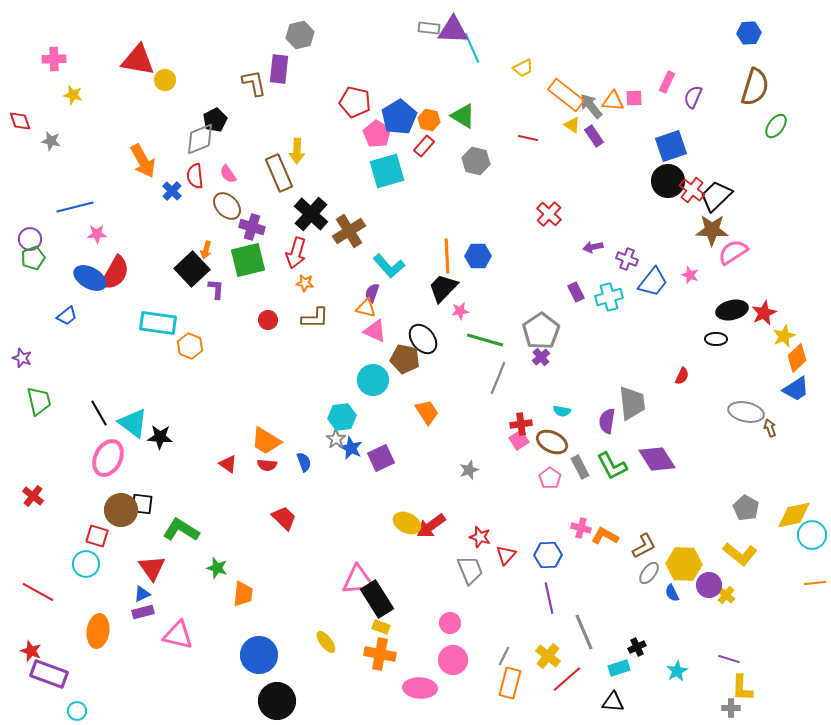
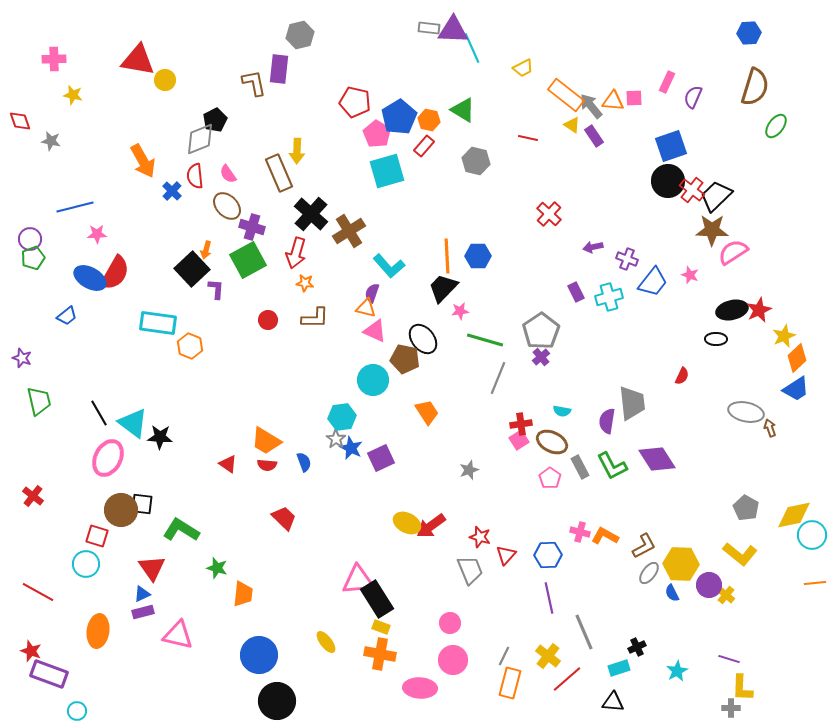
green triangle at (463, 116): moved 6 px up
green square at (248, 260): rotated 15 degrees counterclockwise
red star at (764, 313): moved 5 px left, 3 px up
pink cross at (581, 528): moved 1 px left, 4 px down
yellow hexagon at (684, 564): moved 3 px left
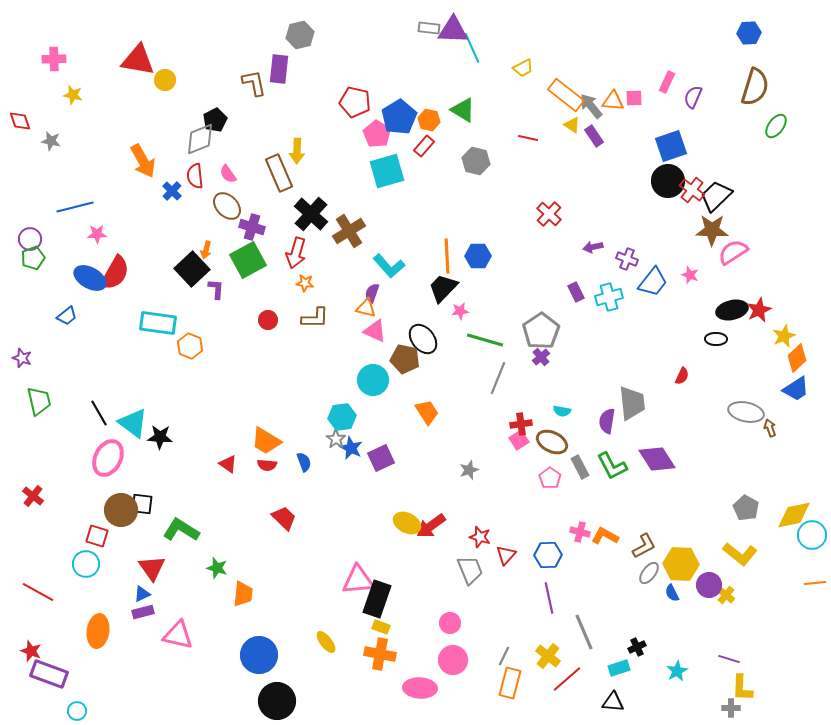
black rectangle at (377, 599): rotated 51 degrees clockwise
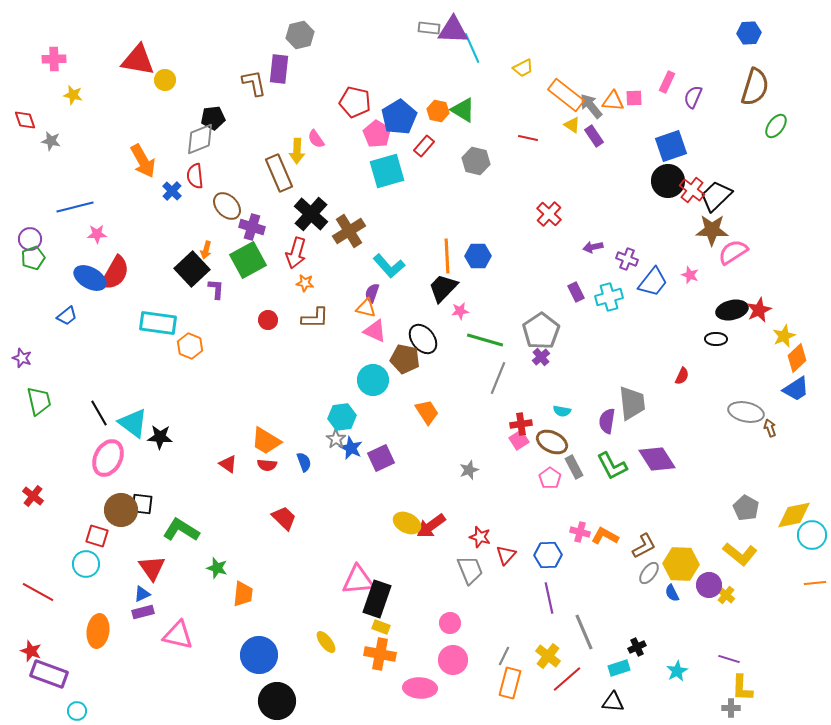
black pentagon at (215, 120): moved 2 px left, 2 px up; rotated 20 degrees clockwise
orange hexagon at (429, 120): moved 9 px right, 9 px up
red diamond at (20, 121): moved 5 px right, 1 px up
pink semicircle at (228, 174): moved 88 px right, 35 px up
gray rectangle at (580, 467): moved 6 px left
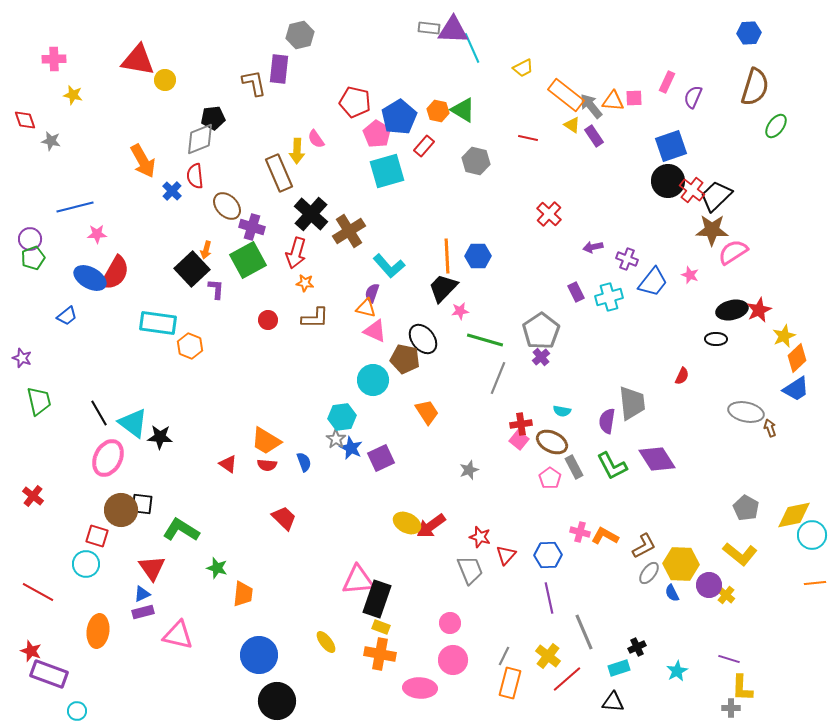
pink square at (519, 440): rotated 18 degrees counterclockwise
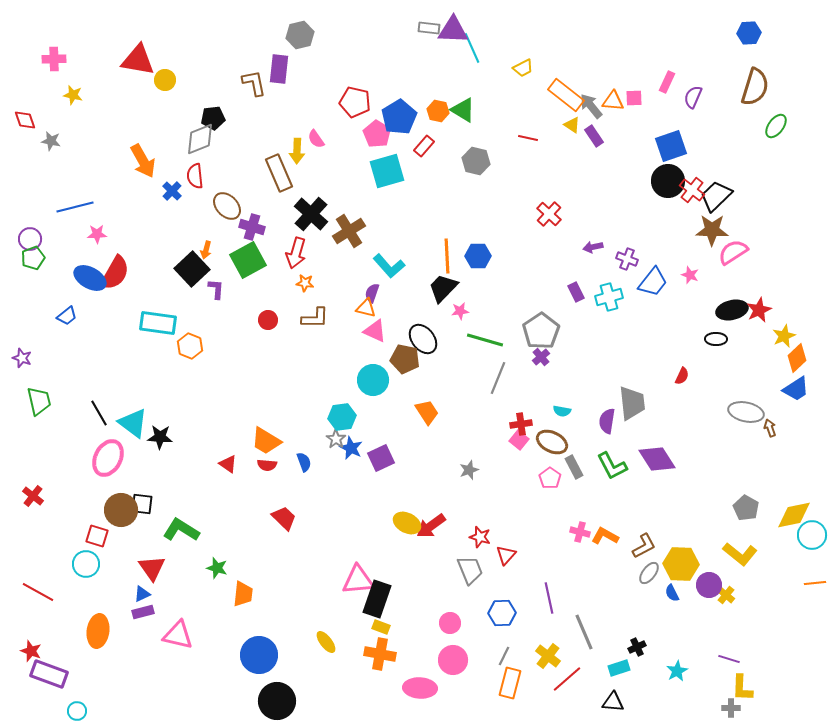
blue hexagon at (548, 555): moved 46 px left, 58 px down
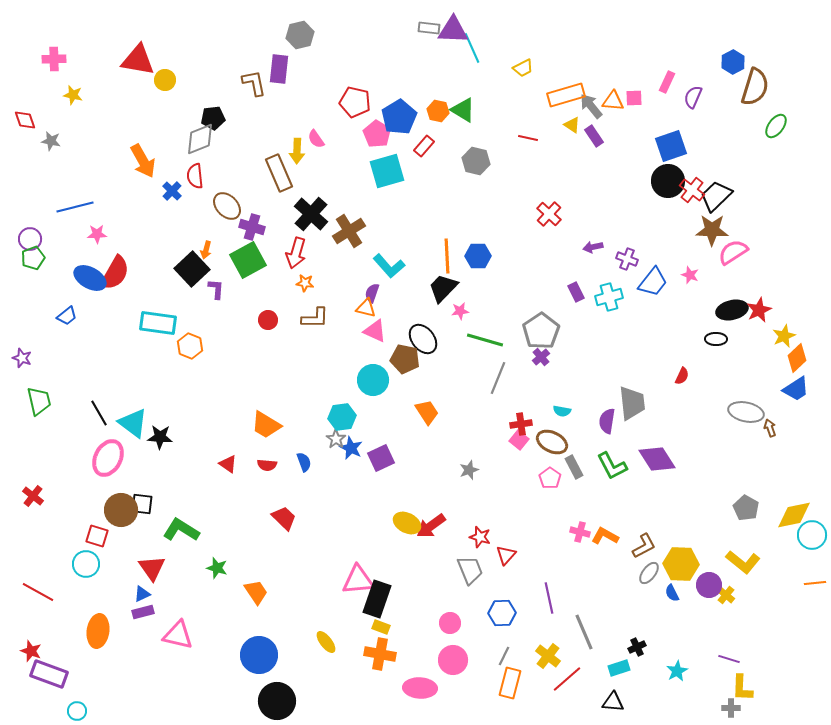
blue hexagon at (749, 33): moved 16 px left, 29 px down; rotated 25 degrees counterclockwise
orange rectangle at (566, 95): rotated 54 degrees counterclockwise
orange trapezoid at (266, 441): moved 16 px up
yellow L-shape at (740, 554): moved 3 px right, 8 px down
orange trapezoid at (243, 594): moved 13 px right, 2 px up; rotated 40 degrees counterclockwise
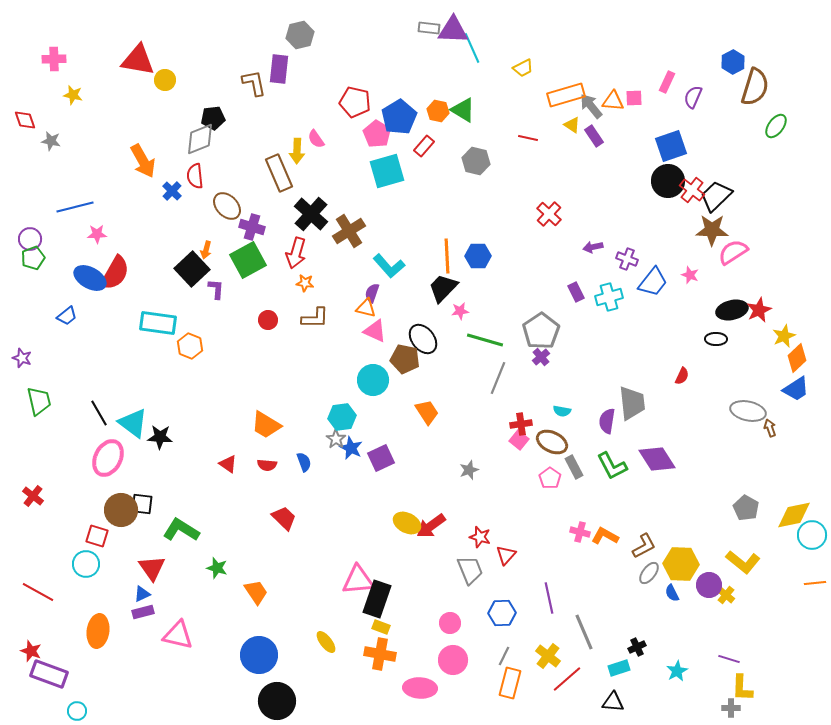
gray ellipse at (746, 412): moved 2 px right, 1 px up
